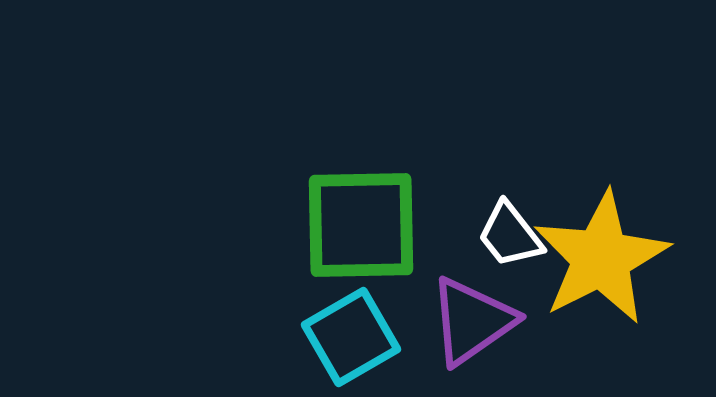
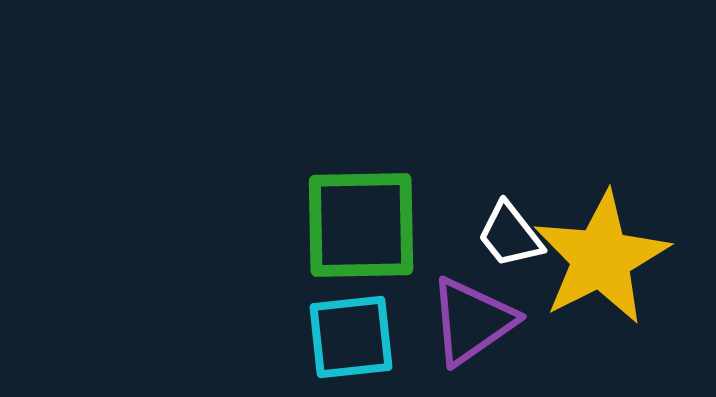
cyan square: rotated 24 degrees clockwise
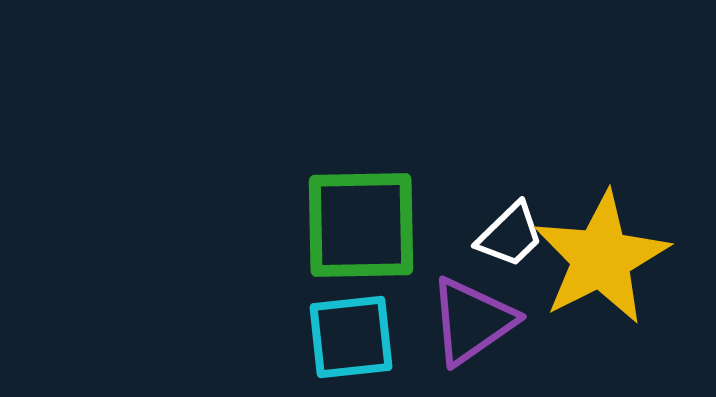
white trapezoid: rotated 96 degrees counterclockwise
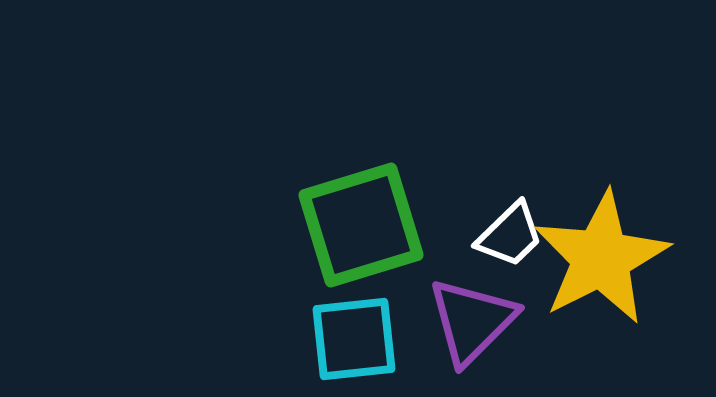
green square: rotated 16 degrees counterclockwise
purple triangle: rotated 10 degrees counterclockwise
cyan square: moved 3 px right, 2 px down
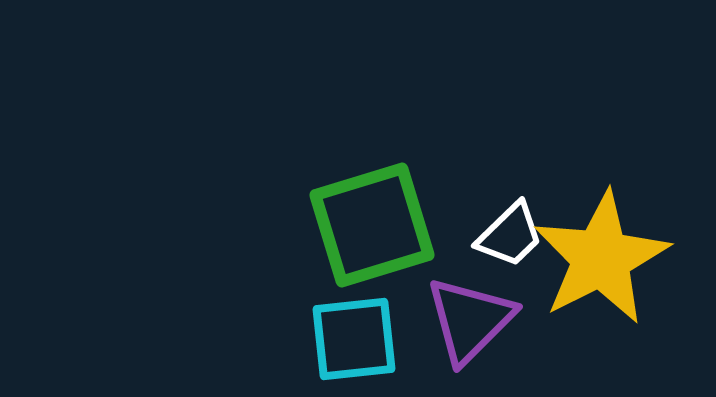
green square: moved 11 px right
purple triangle: moved 2 px left, 1 px up
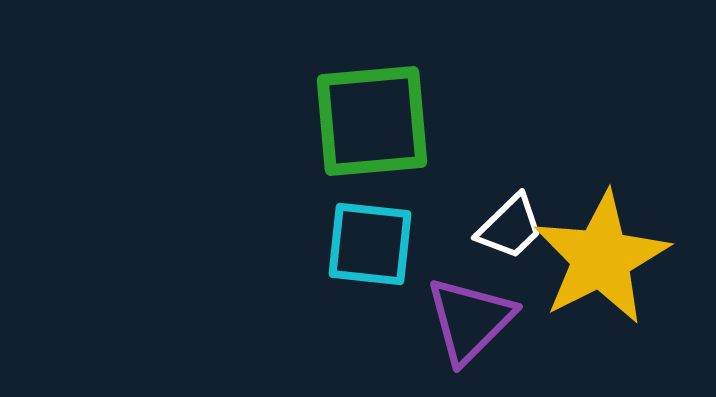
green square: moved 104 px up; rotated 12 degrees clockwise
white trapezoid: moved 8 px up
cyan square: moved 16 px right, 95 px up; rotated 12 degrees clockwise
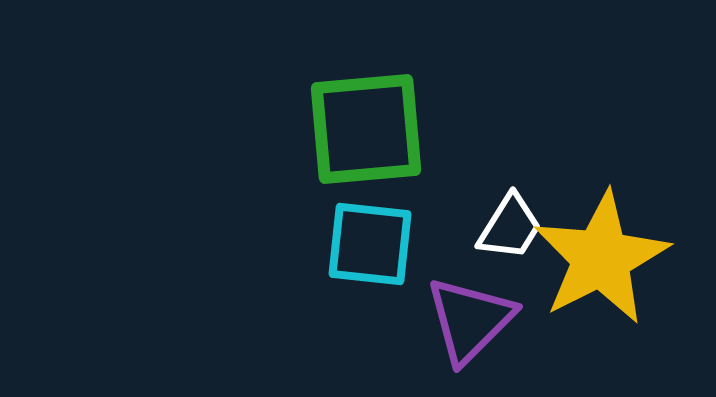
green square: moved 6 px left, 8 px down
white trapezoid: rotated 14 degrees counterclockwise
